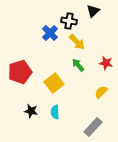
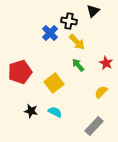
red star: rotated 16 degrees clockwise
cyan semicircle: rotated 120 degrees clockwise
gray rectangle: moved 1 px right, 1 px up
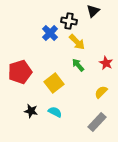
gray rectangle: moved 3 px right, 4 px up
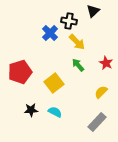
black star: moved 1 px up; rotated 16 degrees counterclockwise
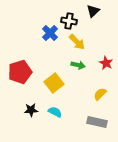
green arrow: rotated 144 degrees clockwise
yellow semicircle: moved 1 px left, 2 px down
gray rectangle: rotated 60 degrees clockwise
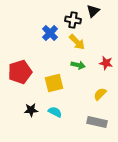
black cross: moved 4 px right, 1 px up
red star: rotated 16 degrees counterclockwise
yellow square: rotated 24 degrees clockwise
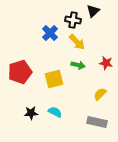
yellow square: moved 4 px up
black star: moved 3 px down
